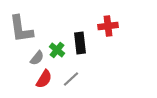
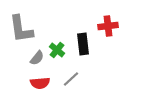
black rectangle: moved 3 px right, 1 px down
red semicircle: moved 4 px left, 4 px down; rotated 54 degrees clockwise
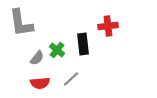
gray L-shape: moved 6 px up
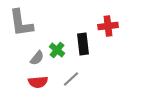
red semicircle: moved 2 px left, 1 px up
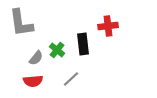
gray semicircle: moved 1 px left
red semicircle: moved 5 px left, 1 px up
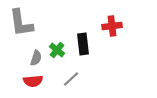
red cross: moved 4 px right
gray semicircle: rotated 21 degrees counterclockwise
